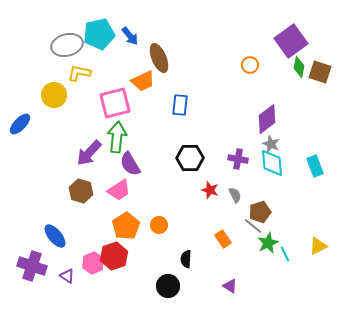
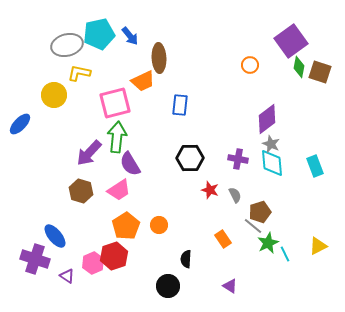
brown ellipse at (159, 58): rotated 20 degrees clockwise
purple cross at (32, 266): moved 3 px right, 7 px up
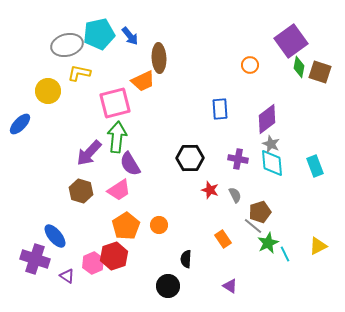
yellow circle at (54, 95): moved 6 px left, 4 px up
blue rectangle at (180, 105): moved 40 px right, 4 px down; rotated 10 degrees counterclockwise
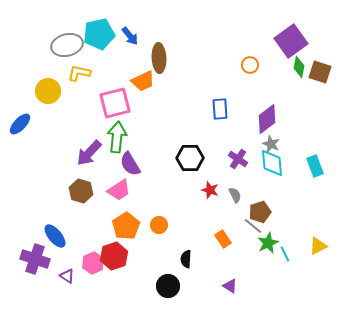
purple cross at (238, 159): rotated 24 degrees clockwise
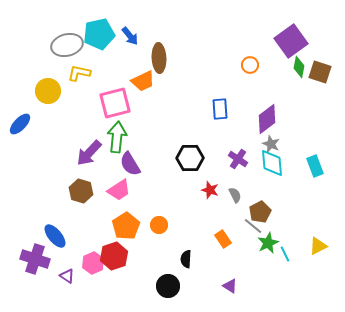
brown pentagon at (260, 212): rotated 10 degrees counterclockwise
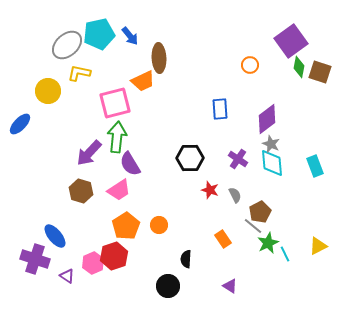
gray ellipse at (67, 45): rotated 28 degrees counterclockwise
